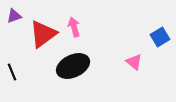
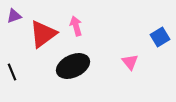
pink arrow: moved 2 px right, 1 px up
pink triangle: moved 4 px left; rotated 12 degrees clockwise
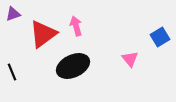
purple triangle: moved 1 px left, 2 px up
pink triangle: moved 3 px up
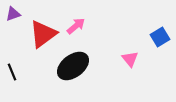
pink arrow: rotated 66 degrees clockwise
black ellipse: rotated 12 degrees counterclockwise
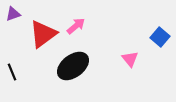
blue square: rotated 18 degrees counterclockwise
